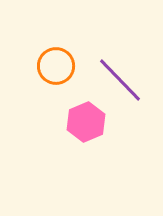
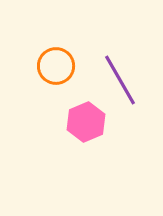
purple line: rotated 14 degrees clockwise
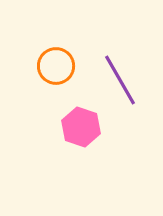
pink hexagon: moved 5 px left, 5 px down; rotated 18 degrees counterclockwise
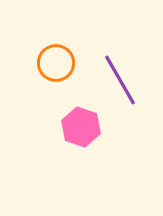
orange circle: moved 3 px up
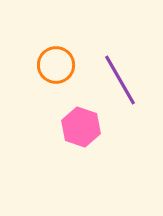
orange circle: moved 2 px down
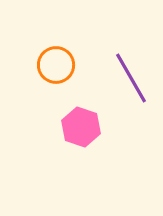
purple line: moved 11 px right, 2 px up
